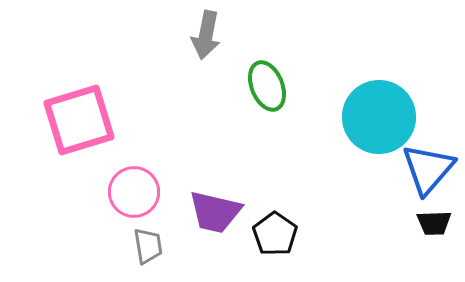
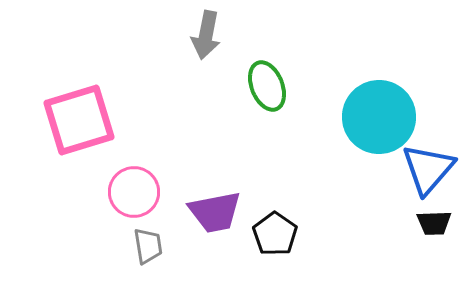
purple trapezoid: rotated 24 degrees counterclockwise
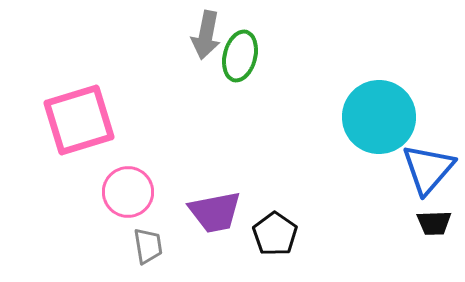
green ellipse: moved 27 px left, 30 px up; rotated 36 degrees clockwise
pink circle: moved 6 px left
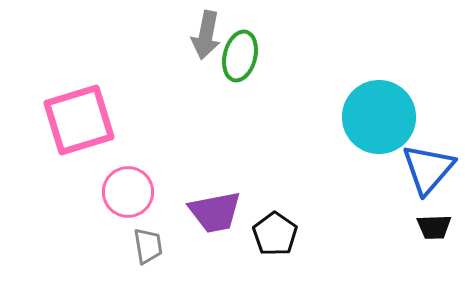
black trapezoid: moved 4 px down
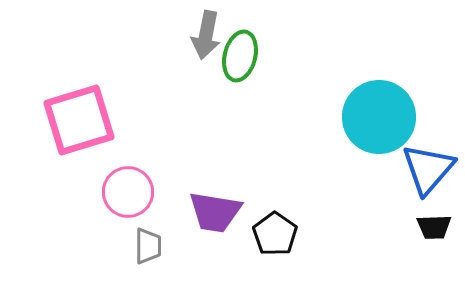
purple trapezoid: rotated 20 degrees clockwise
gray trapezoid: rotated 9 degrees clockwise
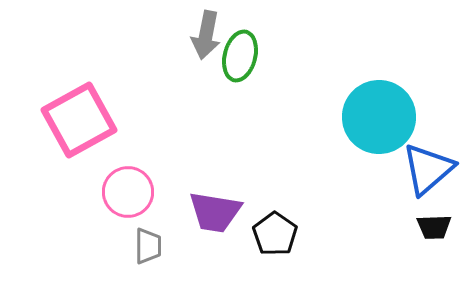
pink square: rotated 12 degrees counterclockwise
blue triangle: rotated 8 degrees clockwise
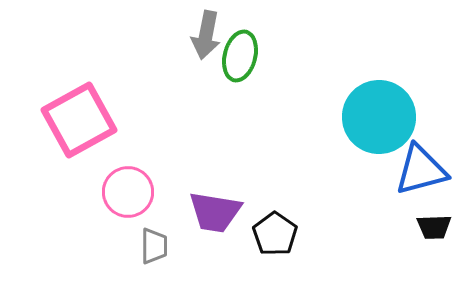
blue triangle: moved 7 px left, 1 px down; rotated 26 degrees clockwise
gray trapezoid: moved 6 px right
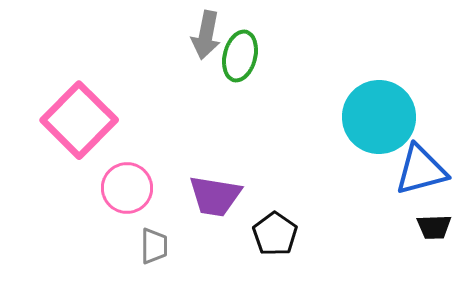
pink square: rotated 16 degrees counterclockwise
pink circle: moved 1 px left, 4 px up
purple trapezoid: moved 16 px up
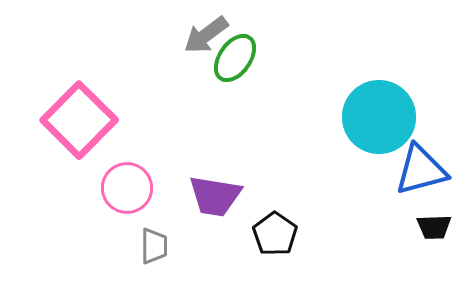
gray arrow: rotated 42 degrees clockwise
green ellipse: moved 5 px left, 2 px down; rotated 21 degrees clockwise
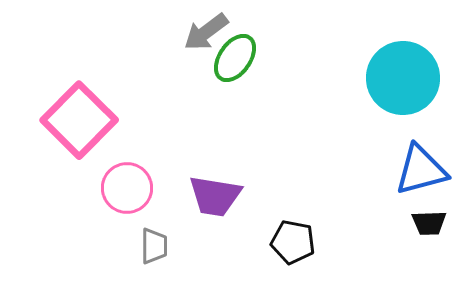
gray arrow: moved 3 px up
cyan circle: moved 24 px right, 39 px up
black trapezoid: moved 5 px left, 4 px up
black pentagon: moved 18 px right, 8 px down; rotated 24 degrees counterclockwise
